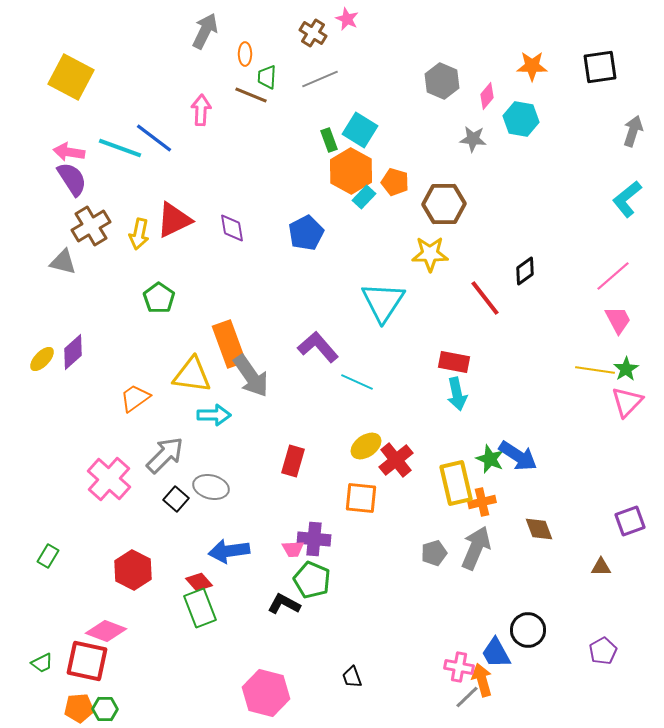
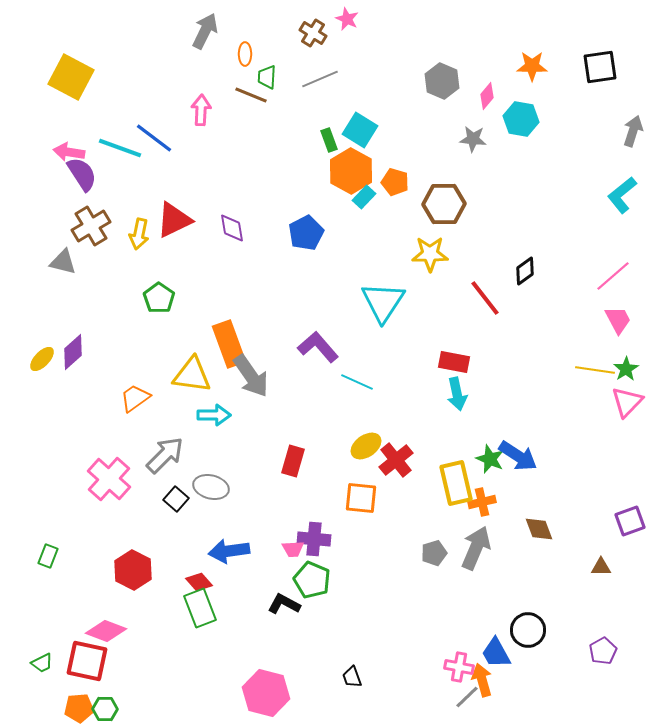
purple semicircle at (72, 179): moved 10 px right, 5 px up
cyan L-shape at (627, 199): moved 5 px left, 4 px up
green rectangle at (48, 556): rotated 10 degrees counterclockwise
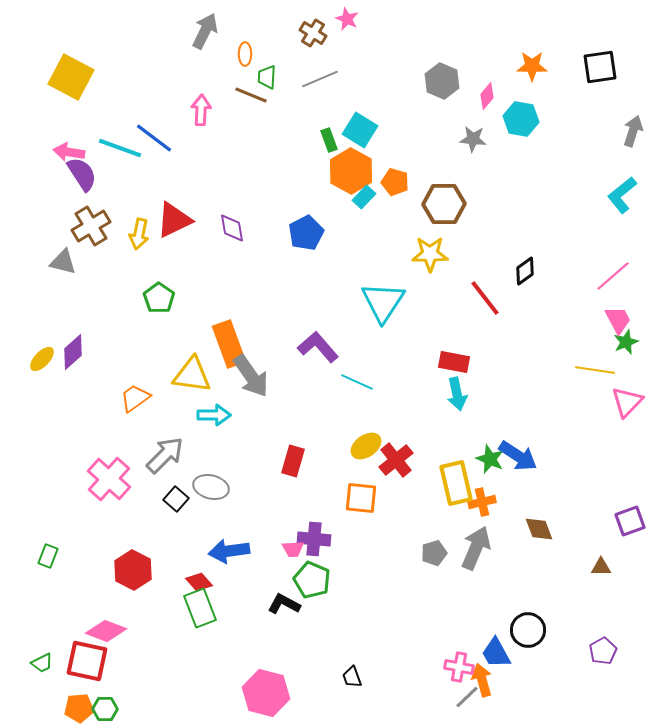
green star at (626, 369): moved 27 px up; rotated 10 degrees clockwise
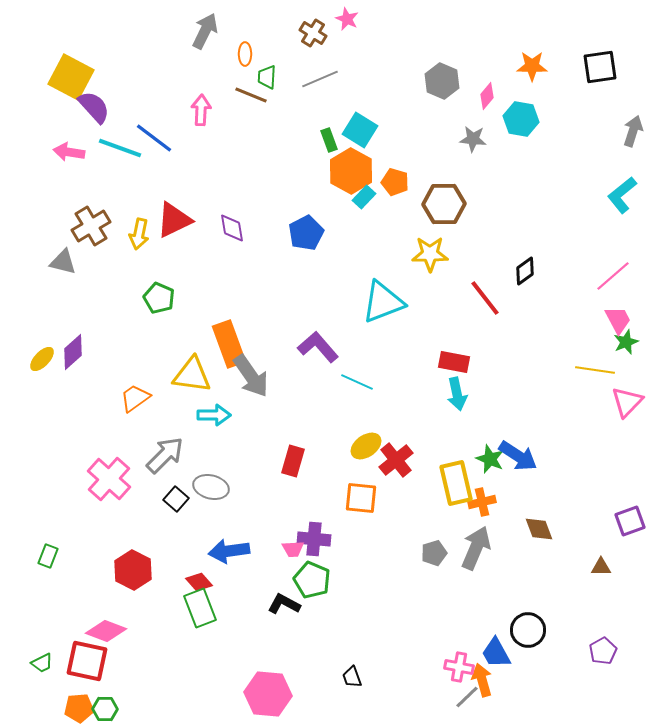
purple semicircle at (82, 174): moved 12 px right, 67 px up; rotated 9 degrees counterclockwise
green pentagon at (159, 298): rotated 12 degrees counterclockwise
cyan triangle at (383, 302): rotated 36 degrees clockwise
pink hexagon at (266, 693): moved 2 px right, 1 px down; rotated 9 degrees counterclockwise
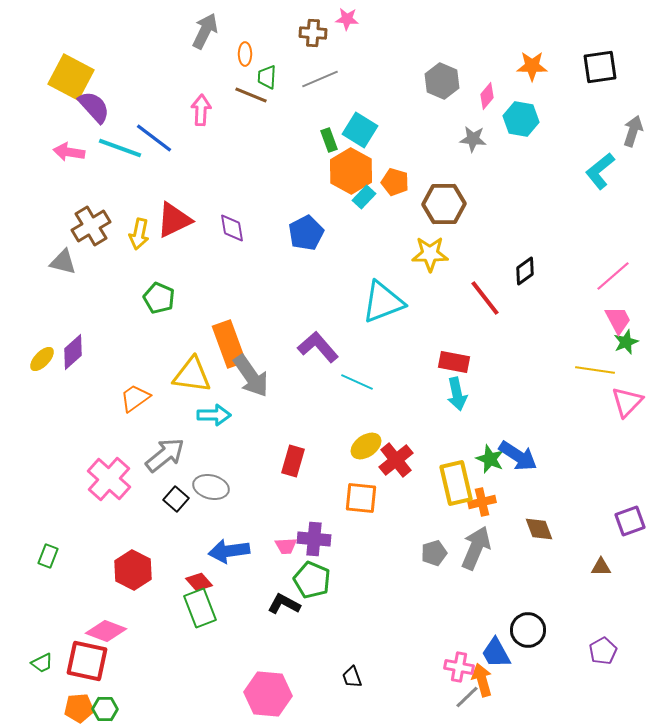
pink star at (347, 19): rotated 20 degrees counterclockwise
brown cross at (313, 33): rotated 28 degrees counterclockwise
cyan L-shape at (622, 195): moved 22 px left, 24 px up
gray arrow at (165, 455): rotated 6 degrees clockwise
pink trapezoid at (293, 549): moved 7 px left, 3 px up
